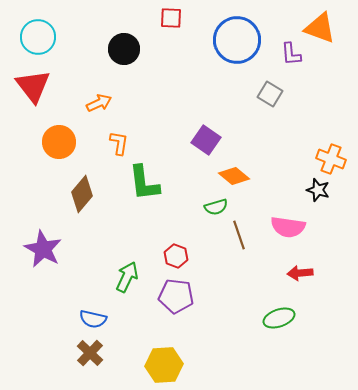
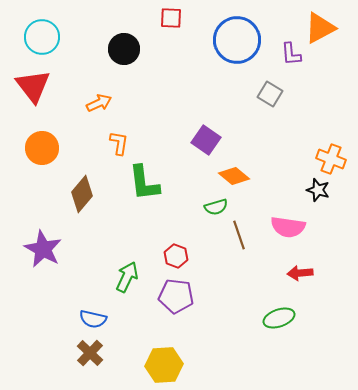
orange triangle: rotated 48 degrees counterclockwise
cyan circle: moved 4 px right
orange circle: moved 17 px left, 6 px down
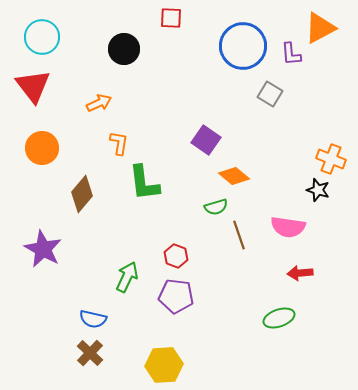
blue circle: moved 6 px right, 6 px down
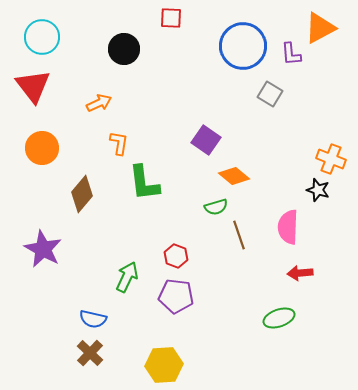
pink semicircle: rotated 84 degrees clockwise
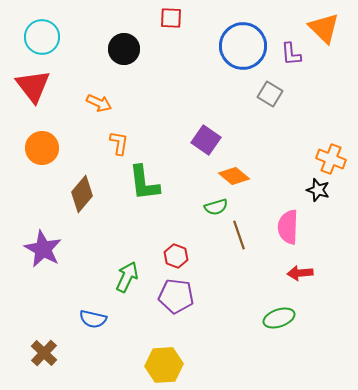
orange triangle: moved 4 px right; rotated 48 degrees counterclockwise
orange arrow: rotated 50 degrees clockwise
brown cross: moved 46 px left
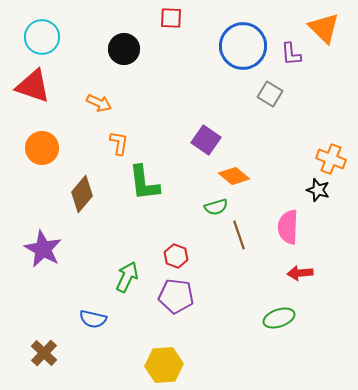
red triangle: rotated 33 degrees counterclockwise
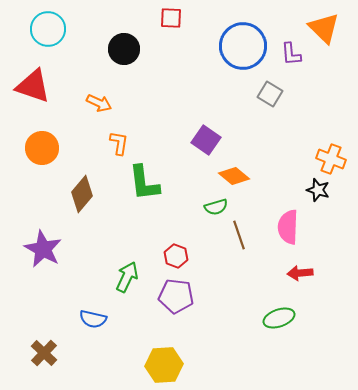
cyan circle: moved 6 px right, 8 px up
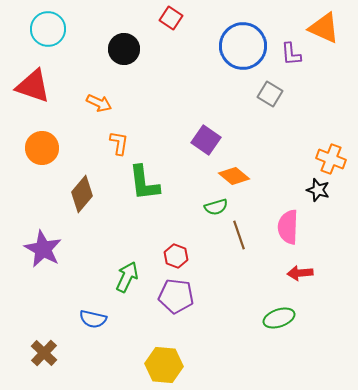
red square: rotated 30 degrees clockwise
orange triangle: rotated 20 degrees counterclockwise
yellow hexagon: rotated 9 degrees clockwise
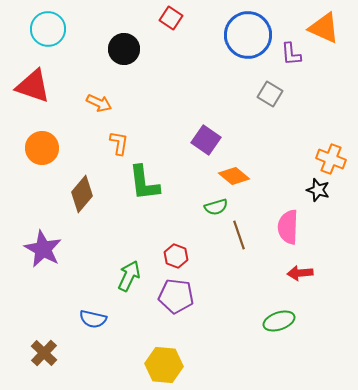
blue circle: moved 5 px right, 11 px up
green arrow: moved 2 px right, 1 px up
green ellipse: moved 3 px down
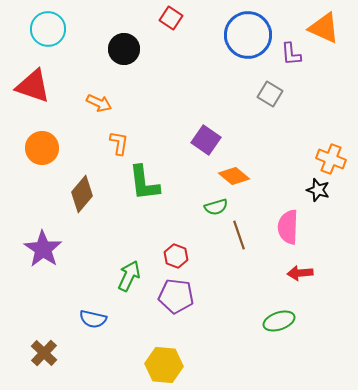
purple star: rotated 6 degrees clockwise
